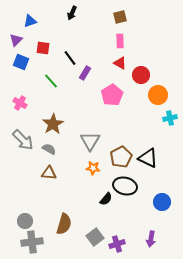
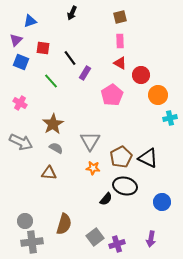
gray arrow: moved 2 px left, 2 px down; rotated 20 degrees counterclockwise
gray semicircle: moved 7 px right, 1 px up
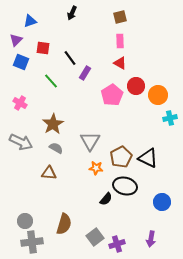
red circle: moved 5 px left, 11 px down
orange star: moved 3 px right
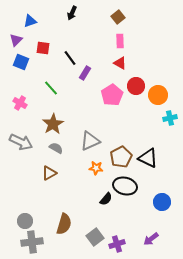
brown square: moved 2 px left; rotated 24 degrees counterclockwise
green line: moved 7 px down
gray triangle: rotated 35 degrees clockwise
brown triangle: rotated 35 degrees counterclockwise
purple arrow: rotated 42 degrees clockwise
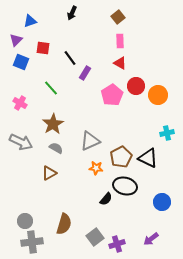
cyan cross: moved 3 px left, 15 px down
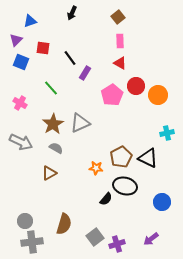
gray triangle: moved 10 px left, 18 px up
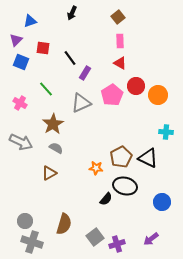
green line: moved 5 px left, 1 px down
gray triangle: moved 1 px right, 20 px up
cyan cross: moved 1 px left, 1 px up; rotated 16 degrees clockwise
gray cross: rotated 25 degrees clockwise
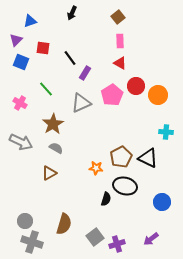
black semicircle: rotated 24 degrees counterclockwise
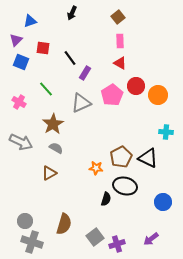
pink cross: moved 1 px left, 1 px up
blue circle: moved 1 px right
